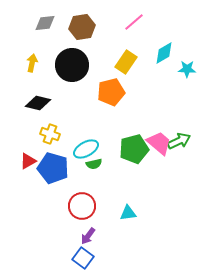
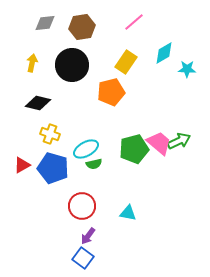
red triangle: moved 6 px left, 4 px down
cyan triangle: rotated 18 degrees clockwise
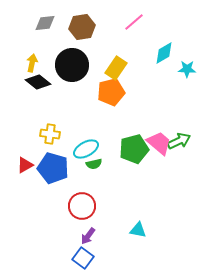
yellow rectangle: moved 10 px left, 6 px down
black diamond: moved 21 px up; rotated 25 degrees clockwise
yellow cross: rotated 12 degrees counterclockwise
red triangle: moved 3 px right
cyan triangle: moved 10 px right, 17 px down
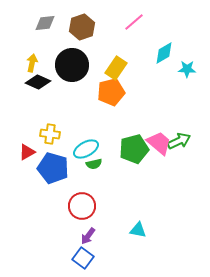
brown hexagon: rotated 10 degrees counterclockwise
black diamond: rotated 15 degrees counterclockwise
red triangle: moved 2 px right, 13 px up
